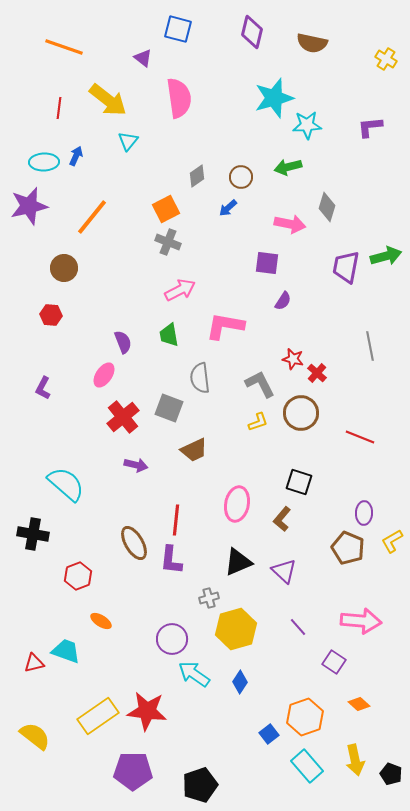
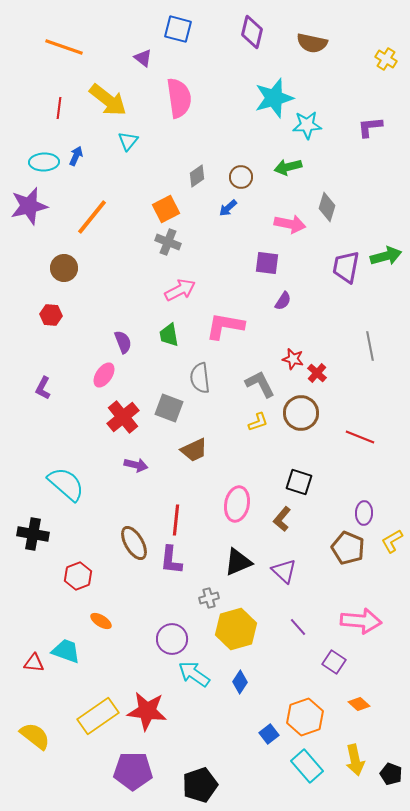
red triangle at (34, 663): rotated 20 degrees clockwise
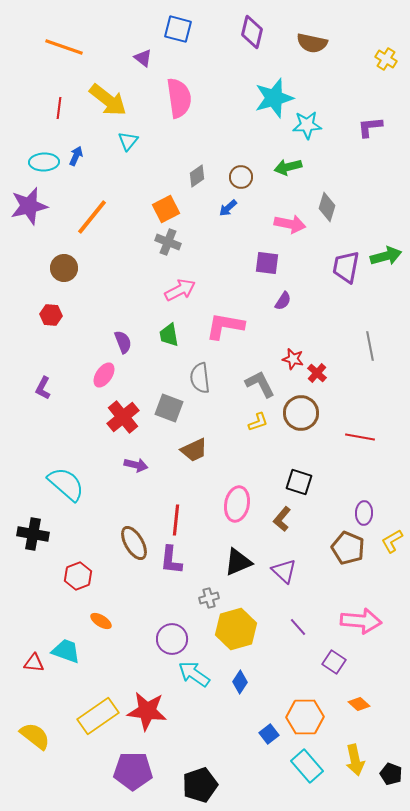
red line at (360, 437): rotated 12 degrees counterclockwise
orange hexagon at (305, 717): rotated 18 degrees clockwise
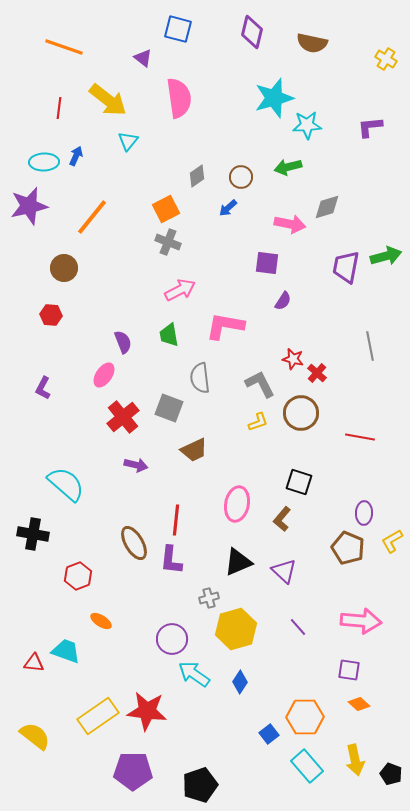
gray diamond at (327, 207): rotated 56 degrees clockwise
purple square at (334, 662): moved 15 px right, 8 px down; rotated 25 degrees counterclockwise
